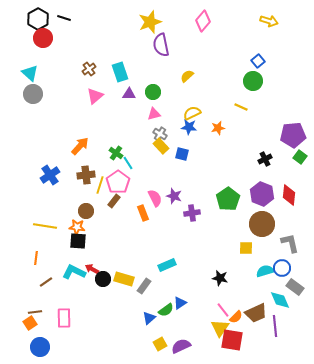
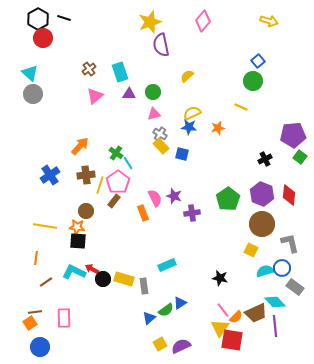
yellow square at (246, 248): moved 5 px right, 2 px down; rotated 24 degrees clockwise
gray rectangle at (144, 286): rotated 42 degrees counterclockwise
cyan diamond at (280, 300): moved 5 px left, 2 px down; rotated 20 degrees counterclockwise
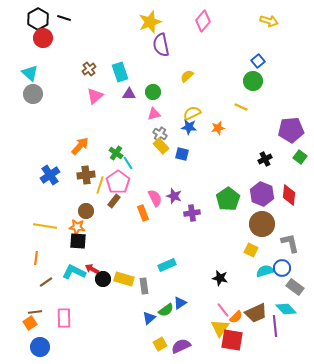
purple pentagon at (293, 135): moved 2 px left, 5 px up
cyan diamond at (275, 302): moved 11 px right, 7 px down
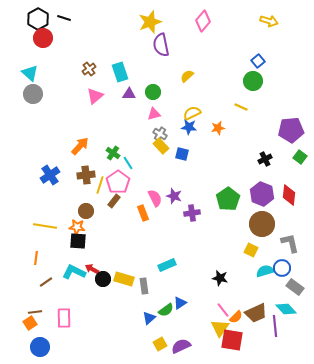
green cross at (116, 153): moved 3 px left
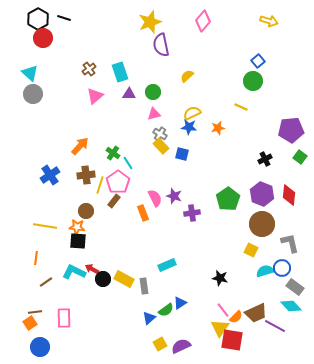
yellow rectangle at (124, 279): rotated 12 degrees clockwise
cyan diamond at (286, 309): moved 5 px right, 3 px up
purple line at (275, 326): rotated 55 degrees counterclockwise
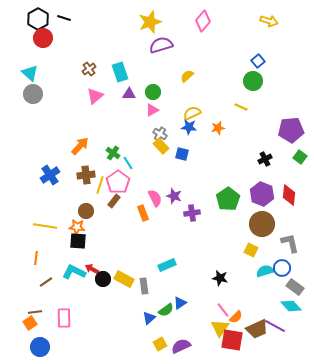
purple semicircle at (161, 45): rotated 85 degrees clockwise
pink triangle at (154, 114): moved 2 px left, 4 px up; rotated 16 degrees counterclockwise
brown trapezoid at (256, 313): moved 1 px right, 16 px down
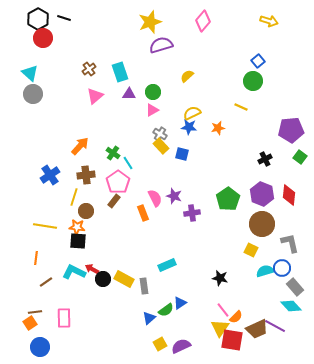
yellow line at (100, 185): moved 26 px left, 12 px down
gray rectangle at (295, 287): rotated 12 degrees clockwise
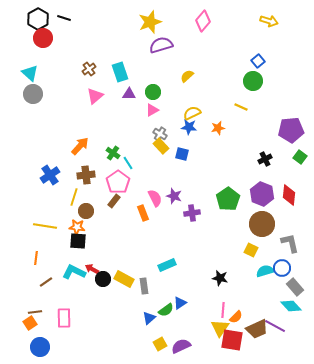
pink line at (223, 310): rotated 42 degrees clockwise
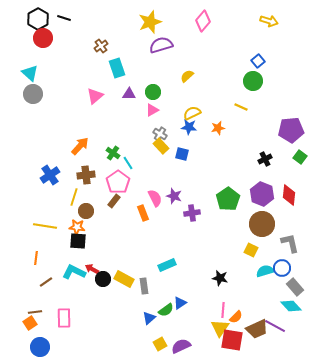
brown cross at (89, 69): moved 12 px right, 23 px up
cyan rectangle at (120, 72): moved 3 px left, 4 px up
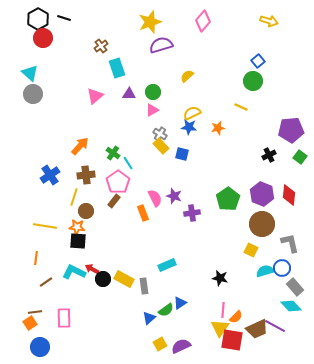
black cross at (265, 159): moved 4 px right, 4 px up
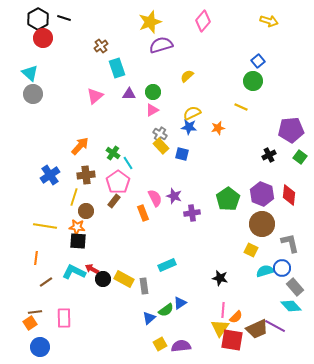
purple semicircle at (181, 346): rotated 18 degrees clockwise
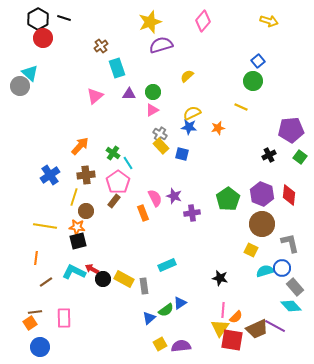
gray circle at (33, 94): moved 13 px left, 8 px up
black square at (78, 241): rotated 18 degrees counterclockwise
